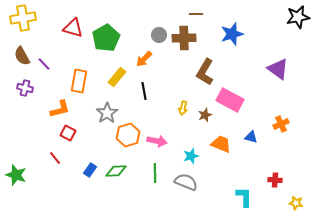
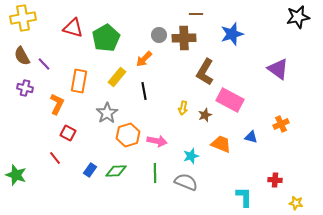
orange L-shape: moved 3 px left, 5 px up; rotated 50 degrees counterclockwise
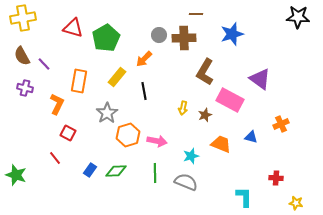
black star: rotated 15 degrees clockwise
purple triangle: moved 18 px left, 10 px down
red cross: moved 1 px right, 2 px up
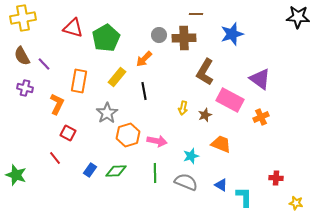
orange cross: moved 20 px left, 7 px up
blue triangle: moved 30 px left, 48 px down; rotated 16 degrees clockwise
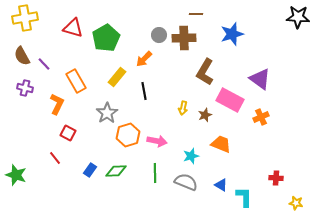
yellow cross: moved 2 px right
orange rectangle: moved 3 px left; rotated 40 degrees counterclockwise
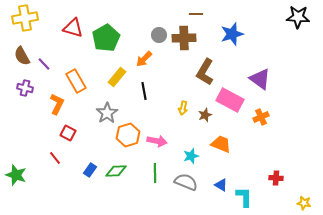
yellow star: moved 8 px right
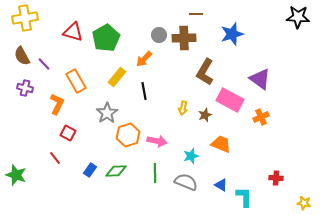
red triangle: moved 4 px down
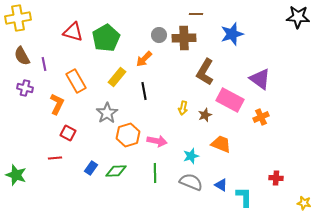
yellow cross: moved 7 px left
purple line: rotated 32 degrees clockwise
red line: rotated 56 degrees counterclockwise
blue rectangle: moved 1 px right, 2 px up
gray semicircle: moved 5 px right
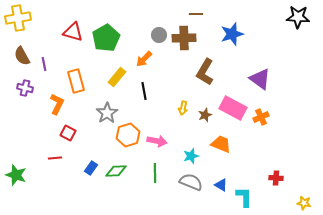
orange rectangle: rotated 15 degrees clockwise
pink rectangle: moved 3 px right, 8 px down
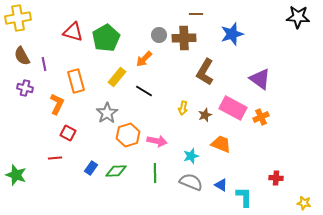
black line: rotated 48 degrees counterclockwise
